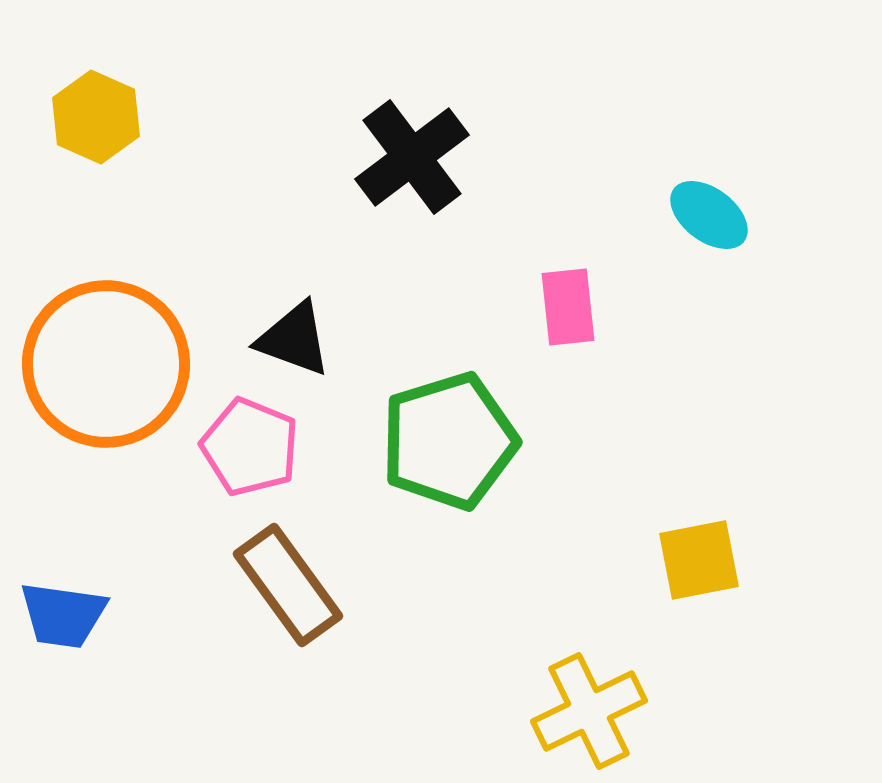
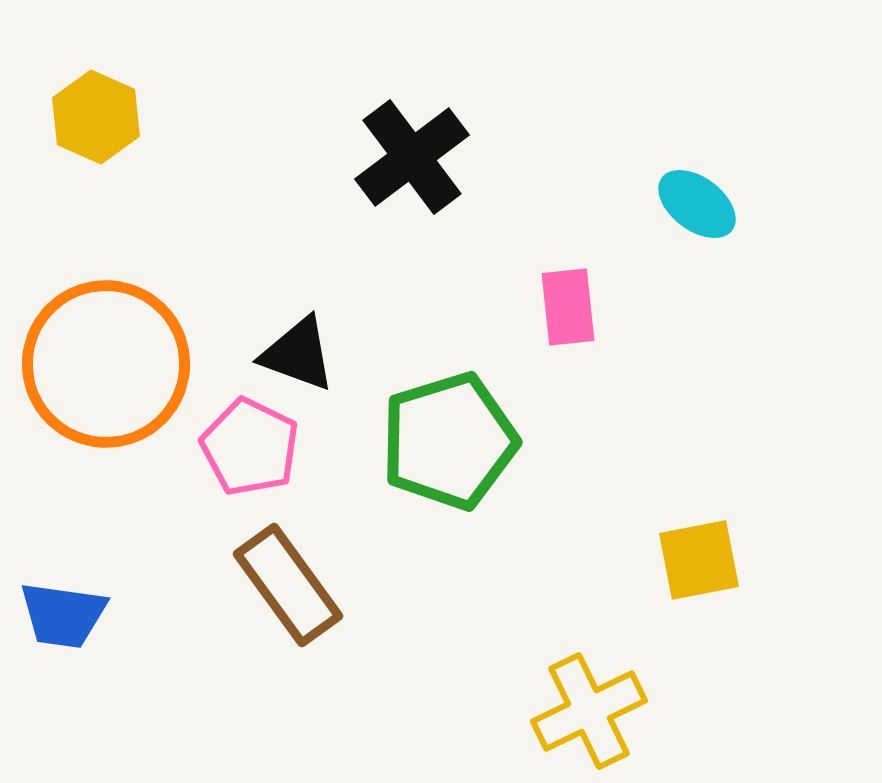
cyan ellipse: moved 12 px left, 11 px up
black triangle: moved 4 px right, 15 px down
pink pentagon: rotated 4 degrees clockwise
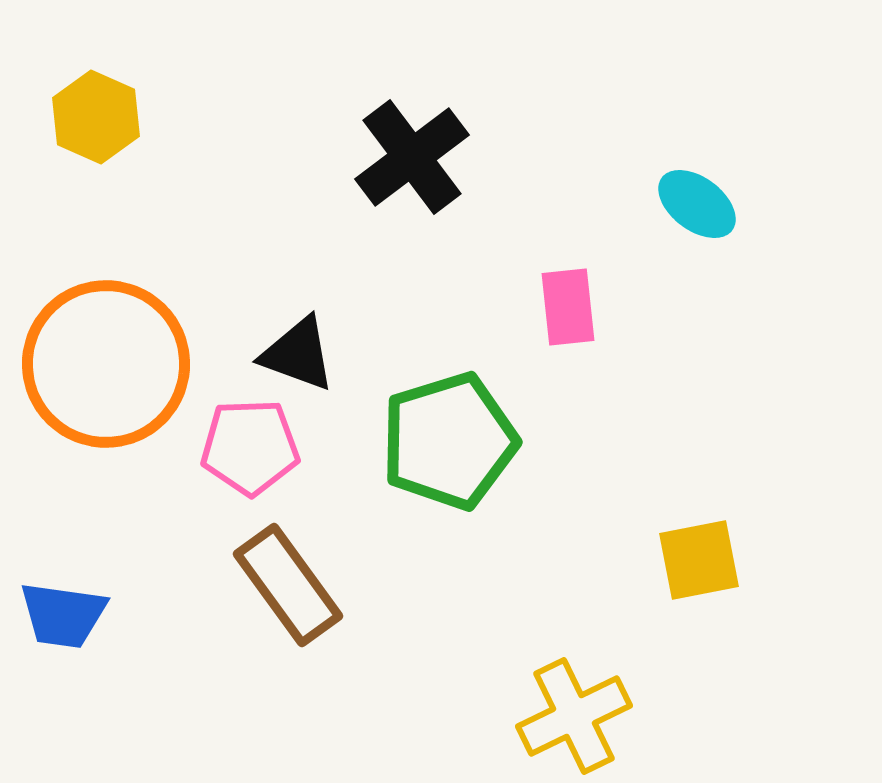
pink pentagon: rotated 28 degrees counterclockwise
yellow cross: moved 15 px left, 5 px down
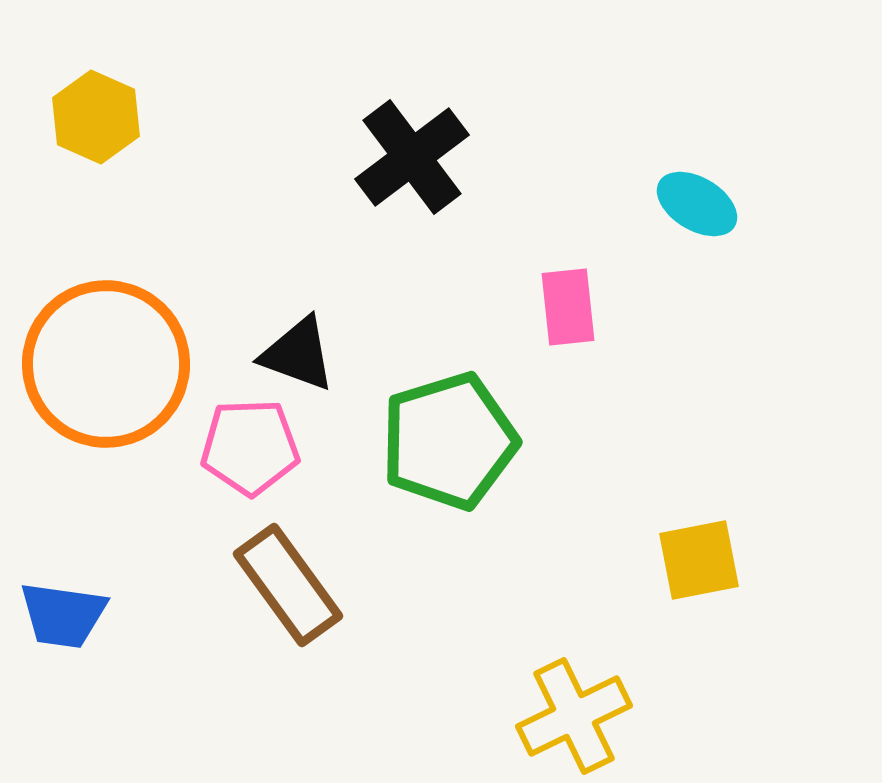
cyan ellipse: rotated 6 degrees counterclockwise
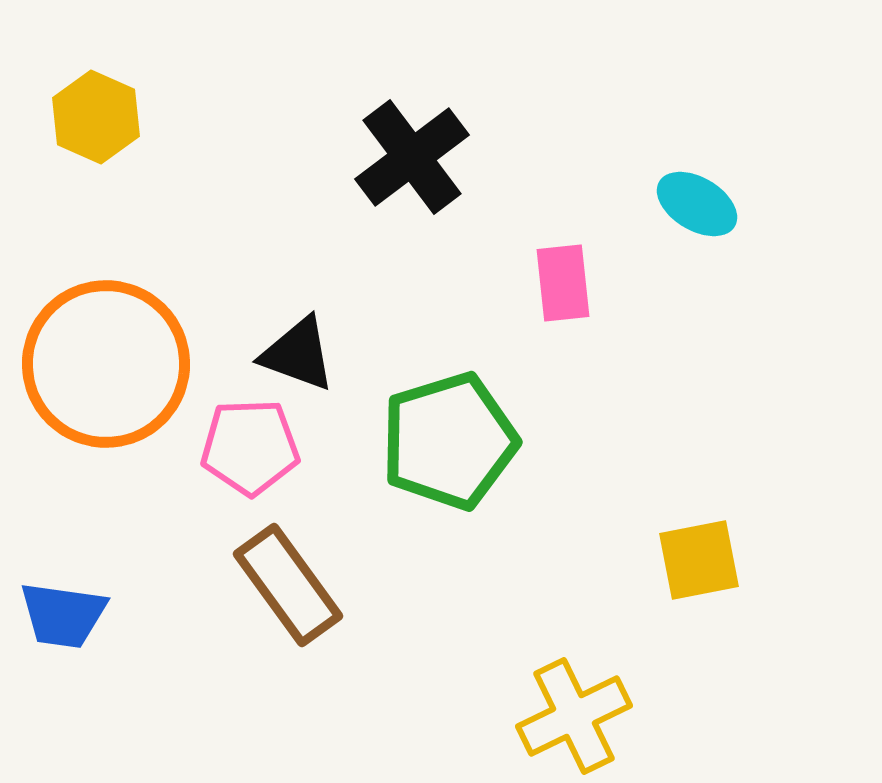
pink rectangle: moved 5 px left, 24 px up
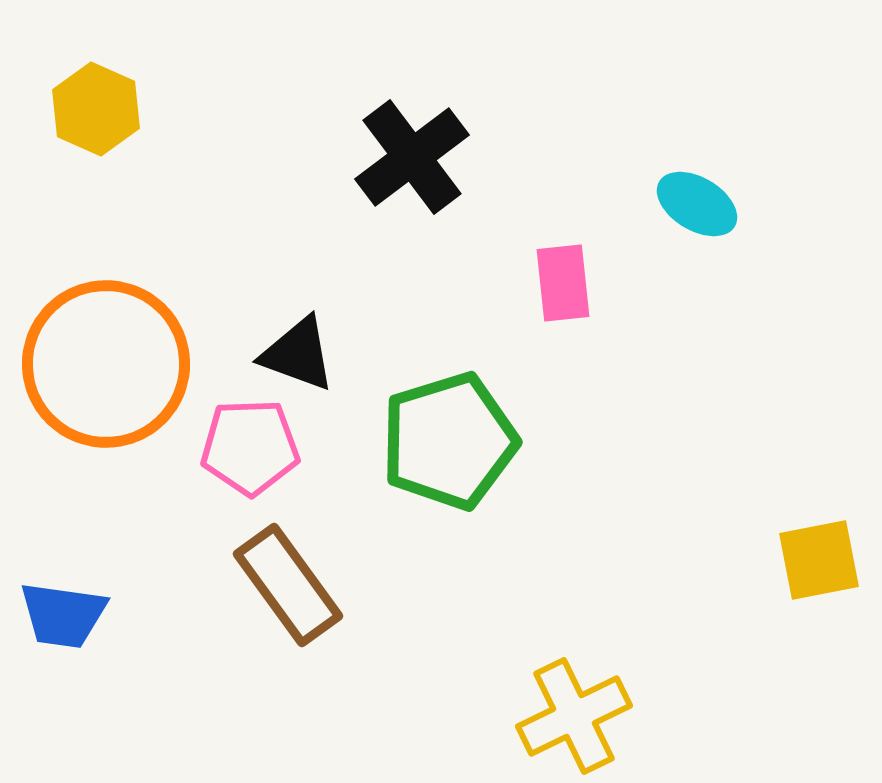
yellow hexagon: moved 8 px up
yellow square: moved 120 px right
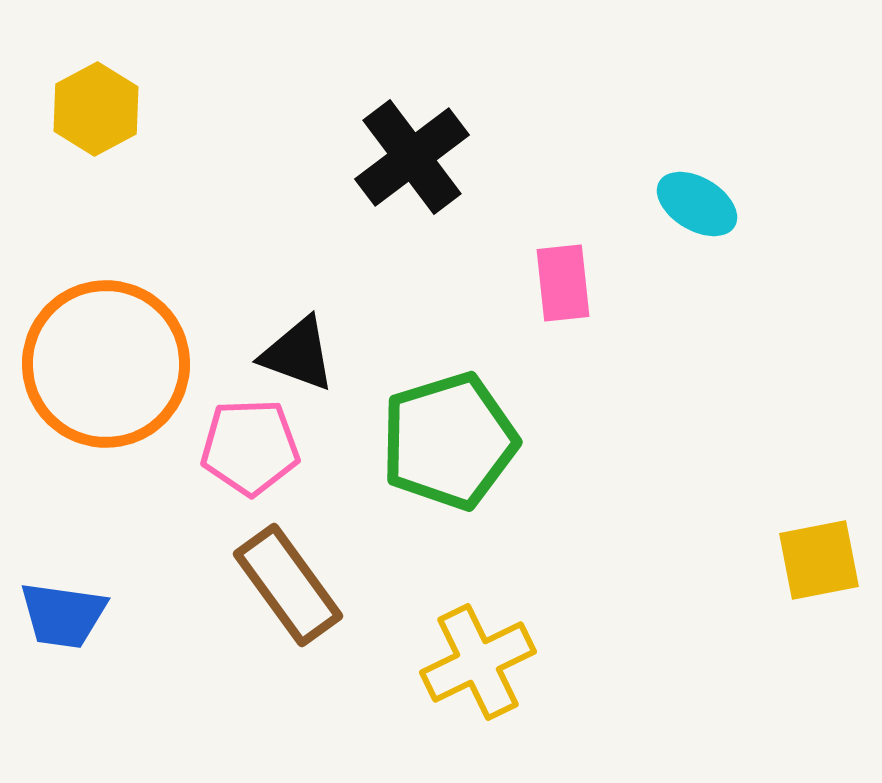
yellow hexagon: rotated 8 degrees clockwise
yellow cross: moved 96 px left, 54 px up
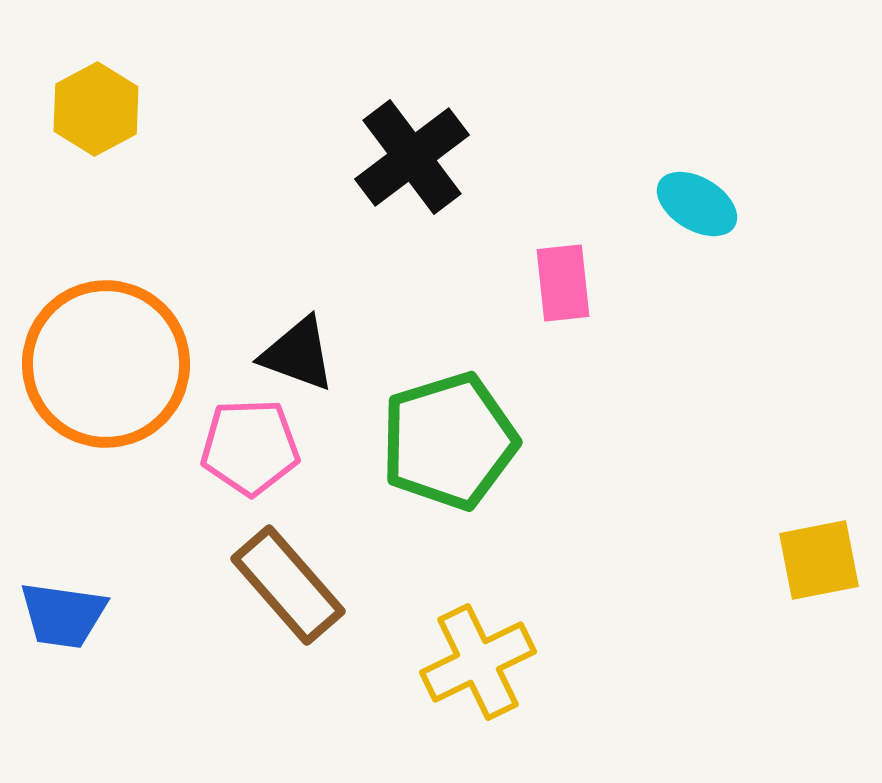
brown rectangle: rotated 5 degrees counterclockwise
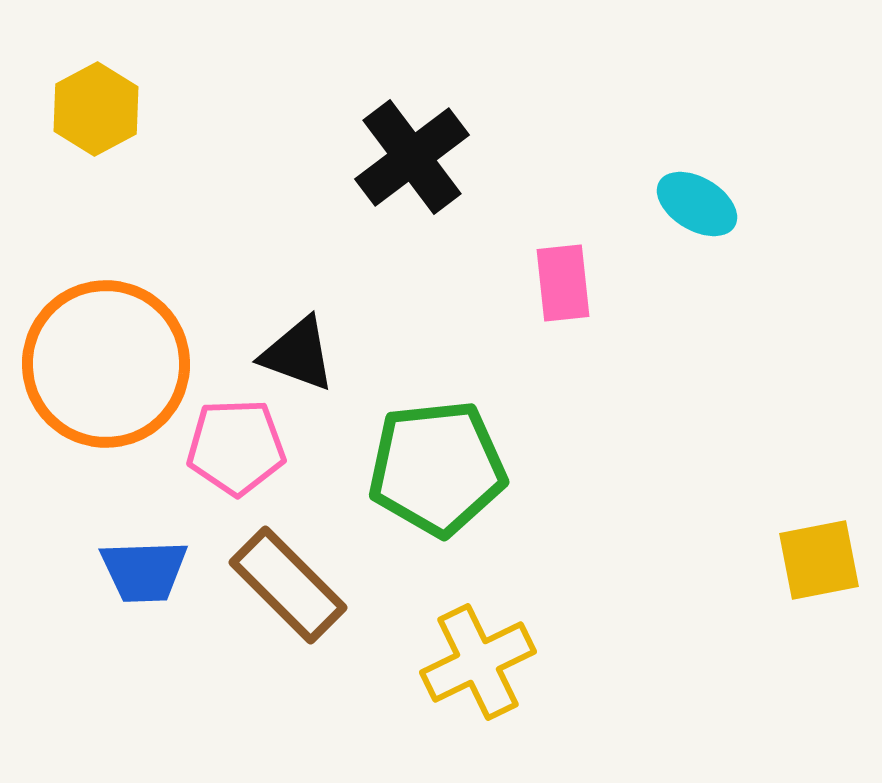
green pentagon: moved 12 px left, 27 px down; rotated 11 degrees clockwise
pink pentagon: moved 14 px left
brown rectangle: rotated 4 degrees counterclockwise
blue trapezoid: moved 81 px right, 44 px up; rotated 10 degrees counterclockwise
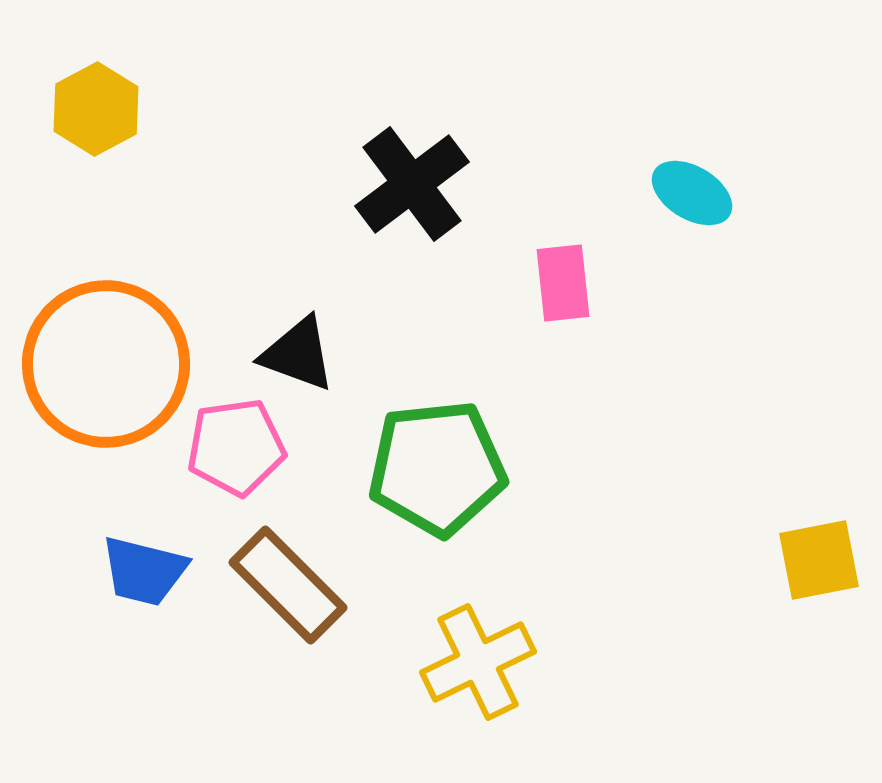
black cross: moved 27 px down
cyan ellipse: moved 5 px left, 11 px up
pink pentagon: rotated 6 degrees counterclockwise
blue trapezoid: rotated 16 degrees clockwise
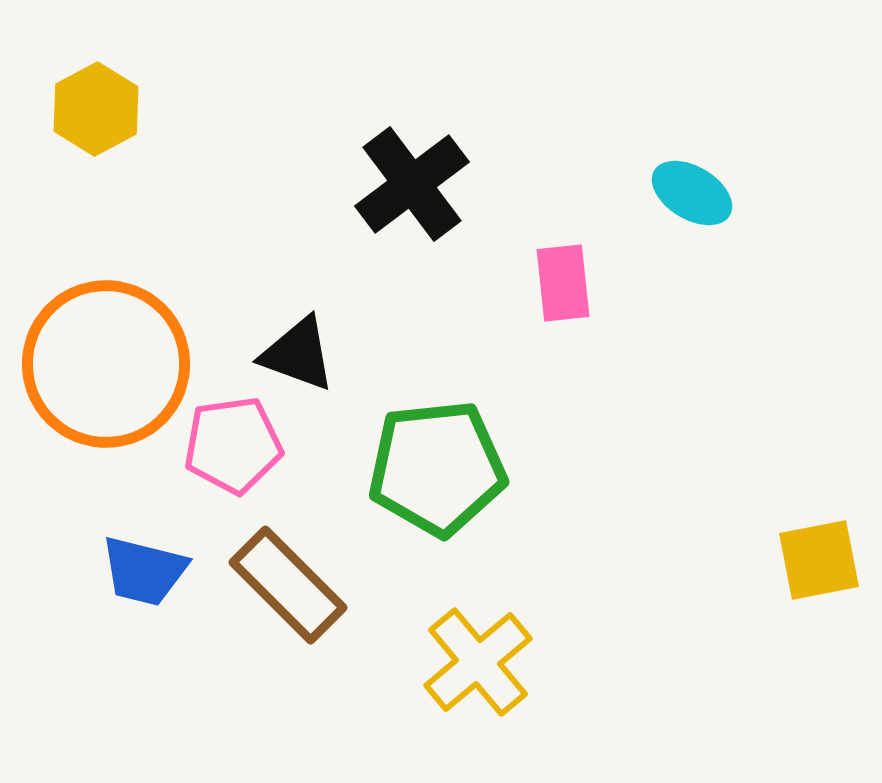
pink pentagon: moved 3 px left, 2 px up
yellow cross: rotated 14 degrees counterclockwise
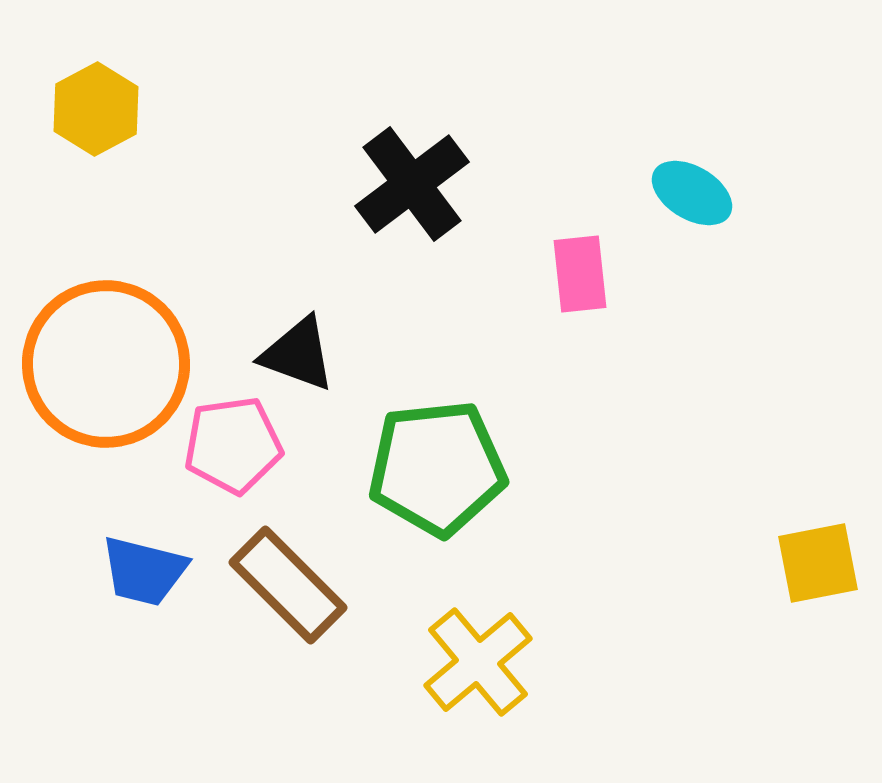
pink rectangle: moved 17 px right, 9 px up
yellow square: moved 1 px left, 3 px down
